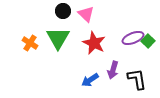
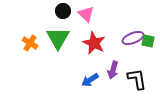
green square: rotated 32 degrees counterclockwise
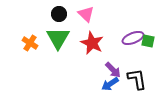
black circle: moved 4 px left, 3 px down
red star: moved 2 px left
purple arrow: rotated 60 degrees counterclockwise
blue arrow: moved 20 px right, 4 px down
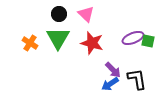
red star: rotated 10 degrees counterclockwise
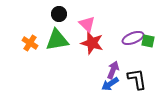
pink triangle: moved 1 px right, 10 px down
green triangle: moved 1 px left, 2 px down; rotated 50 degrees clockwise
purple arrow: rotated 114 degrees counterclockwise
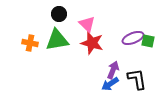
orange cross: rotated 21 degrees counterclockwise
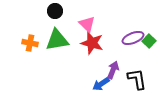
black circle: moved 4 px left, 3 px up
green square: moved 1 px right; rotated 32 degrees clockwise
blue arrow: moved 9 px left
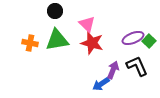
black L-shape: moved 13 px up; rotated 15 degrees counterclockwise
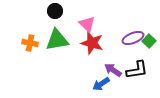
black L-shape: moved 4 px down; rotated 105 degrees clockwise
purple arrow: rotated 78 degrees counterclockwise
